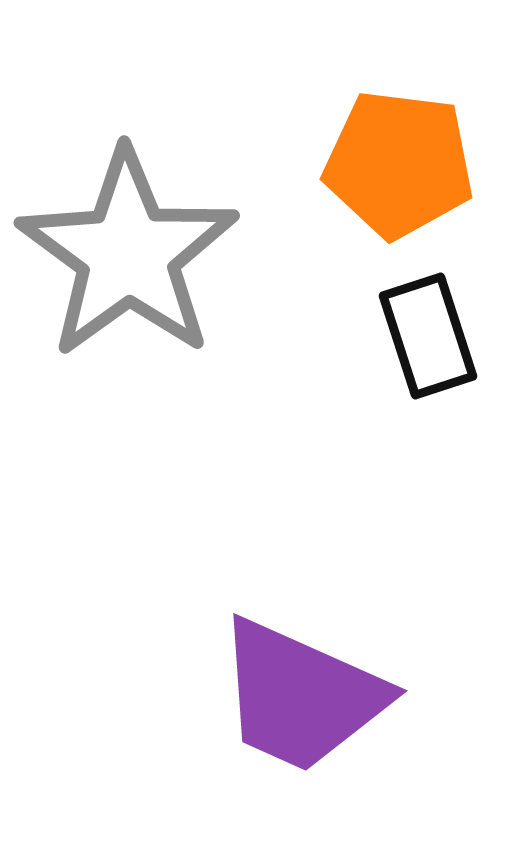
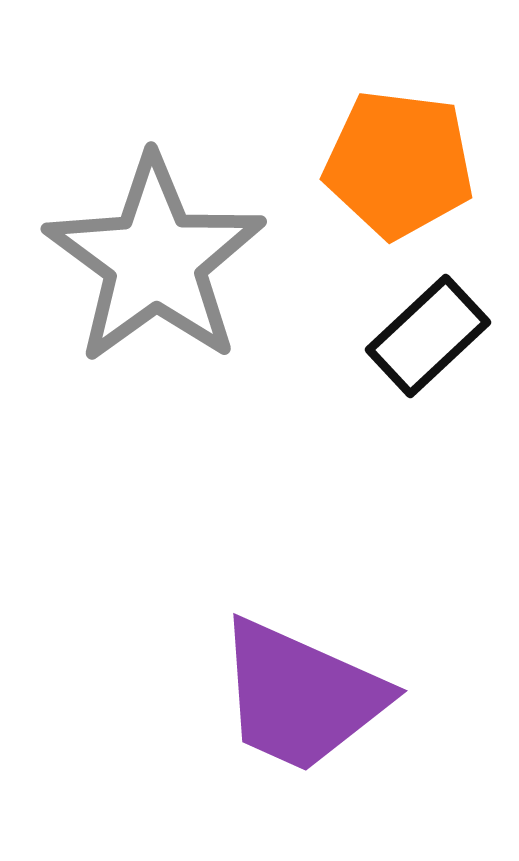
gray star: moved 27 px right, 6 px down
black rectangle: rotated 65 degrees clockwise
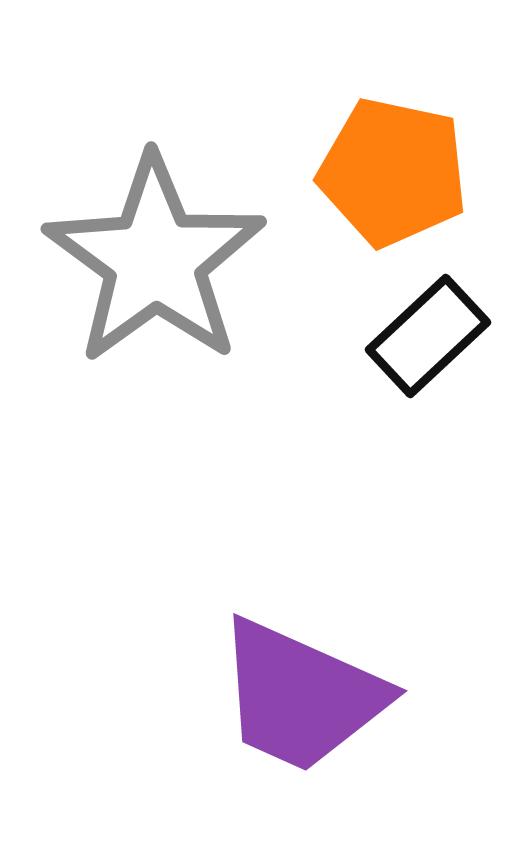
orange pentagon: moved 6 px left, 8 px down; rotated 5 degrees clockwise
